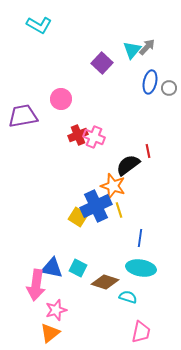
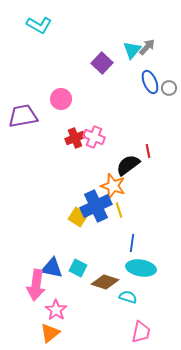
blue ellipse: rotated 35 degrees counterclockwise
red cross: moved 3 px left, 3 px down
blue line: moved 8 px left, 5 px down
pink star: rotated 20 degrees counterclockwise
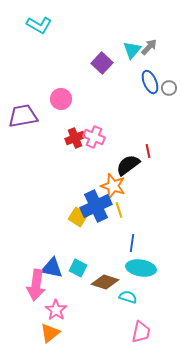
gray arrow: moved 2 px right
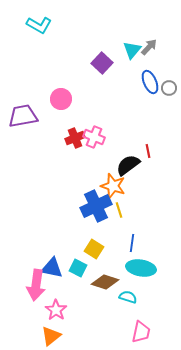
yellow square: moved 16 px right, 32 px down
orange triangle: moved 1 px right, 3 px down
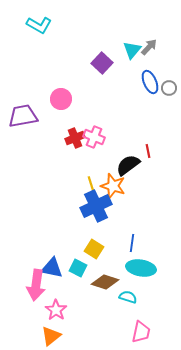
yellow line: moved 28 px left, 26 px up
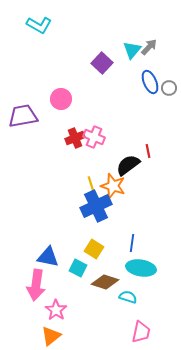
blue triangle: moved 4 px left, 11 px up
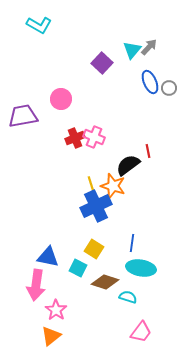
pink trapezoid: rotated 25 degrees clockwise
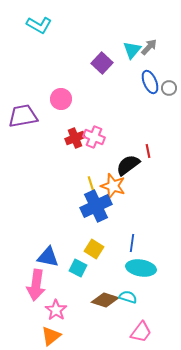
brown diamond: moved 18 px down
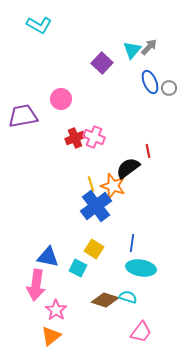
black semicircle: moved 3 px down
blue cross: rotated 12 degrees counterclockwise
